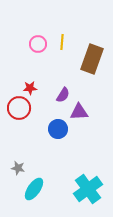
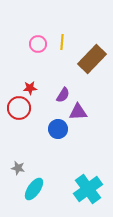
brown rectangle: rotated 24 degrees clockwise
purple triangle: moved 1 px left
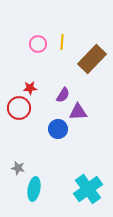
cyan ellipse: rotated 25 degrees counterclockwise
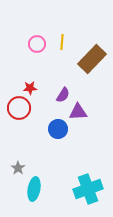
pink circle: moved 1 px left
gray star: rotated 24 degrees clockwise
cyan cross: rotated 16 degrees clockwise
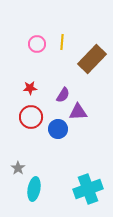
red circle: moved 12 px right, 9 px down
